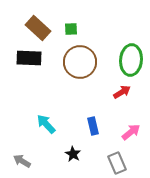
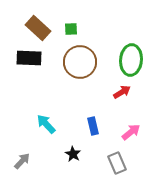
gray arrow: rotated 102 degrees clockwise
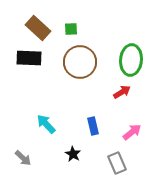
pink arrow: moved 1 px right
gray arrow: moved 1 px right, 3 px up; rotated 90 degrees clockwise
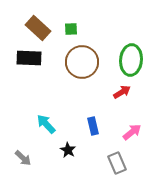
brown circle: moved 2 px right
black star: moved 5 px left, 4 px up
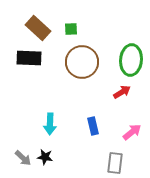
cyan arrow: moved 4 px right; rotated 135 degrees counterclockwise
black star: moved 23 px left, 7 px down; rotated 21 degrees counterclockwise
gray rectangle: moved 2 px left; rotated 30 degrees clockwise
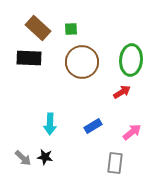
blue rectangle: rotated 72 degrees clockwise
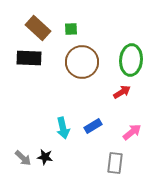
cyan arrow: moved 13 px right, 4 px down; rotated 15 degrees counterclockwise
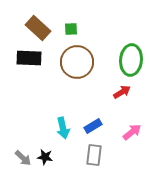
brown circle: moved 5 px left
gray rectangle: moved 21 px left, 8 px up
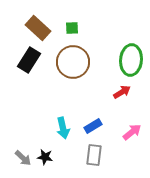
green square: moved 1 px right, 1 px up
black rectangle: moved 2 px down; rotated 60 degrees counterclockwise
brown circle: moved 4 px left
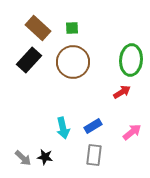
black rectangle: rotated 10 degrees clockwise
